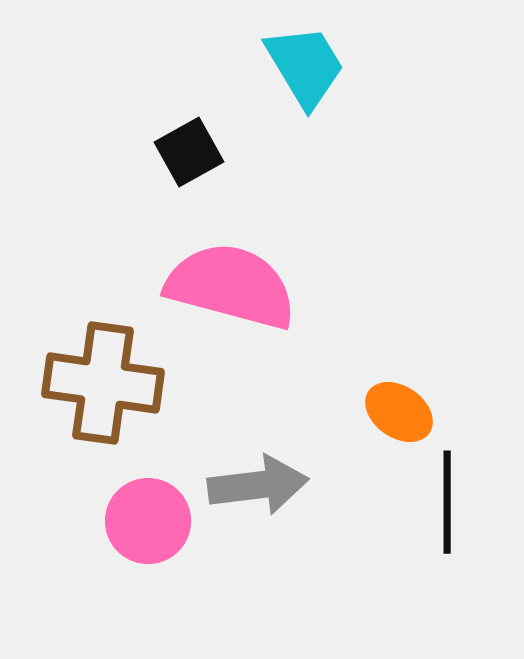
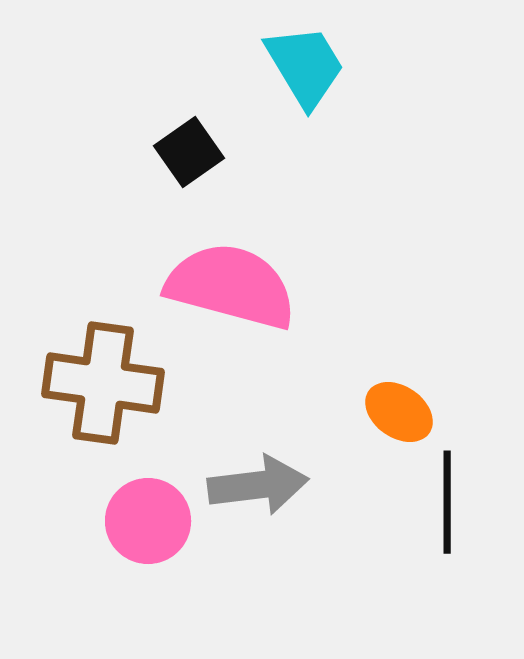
black square: rotated 6 degrees counterclockwise
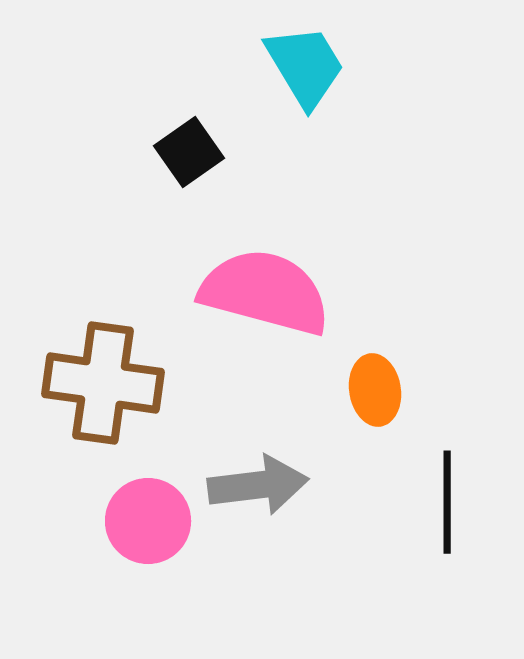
pink semicircle: moved 34 px right, 6 px down
orange ellipse: moved 24 px left, 22 px up; rotated 46 degrees clockwise
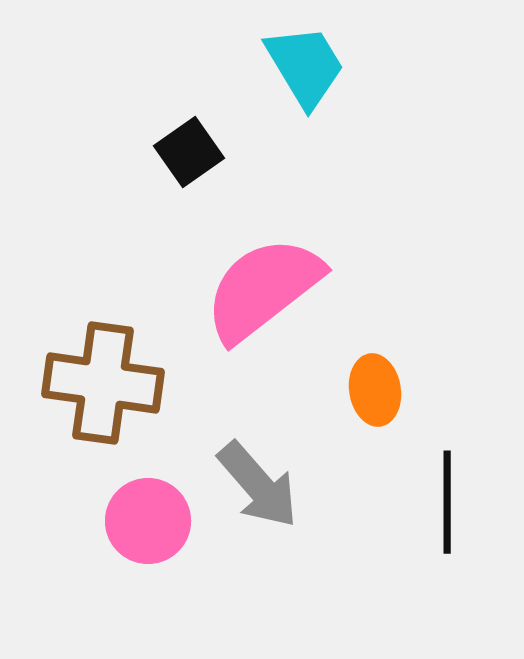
pink semicircle: moved 2 px left, 3 px up; rotated 53 degrees counterclockwise
gray arrow: rotated 56 degrees clockwise
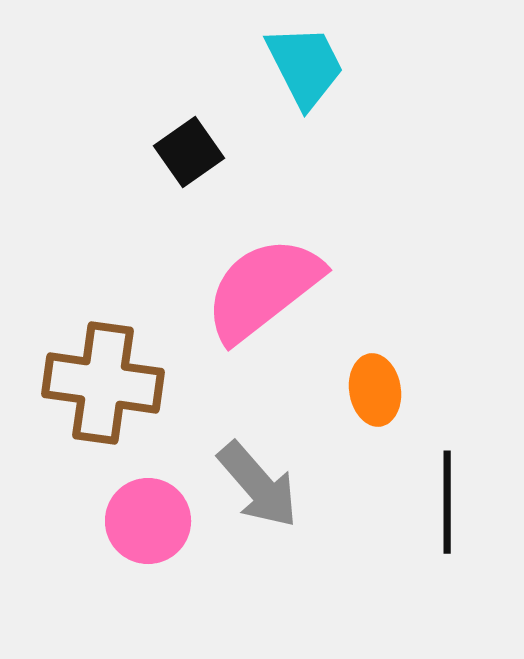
cyan trapezoid: rotated 4 degrees clockwise
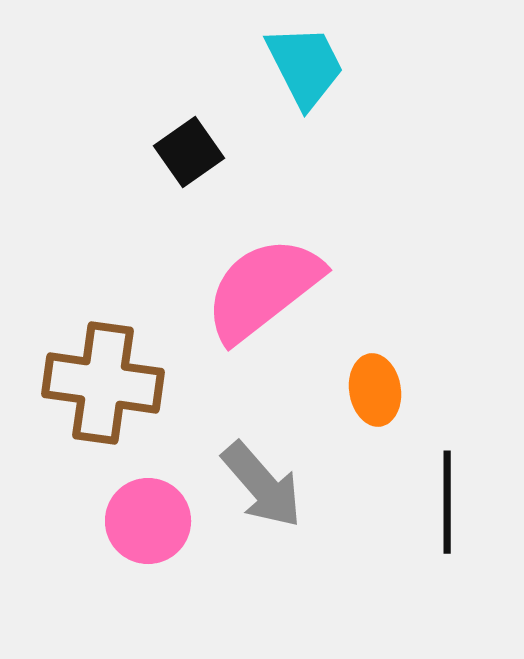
gray arrow: moved 4 px right
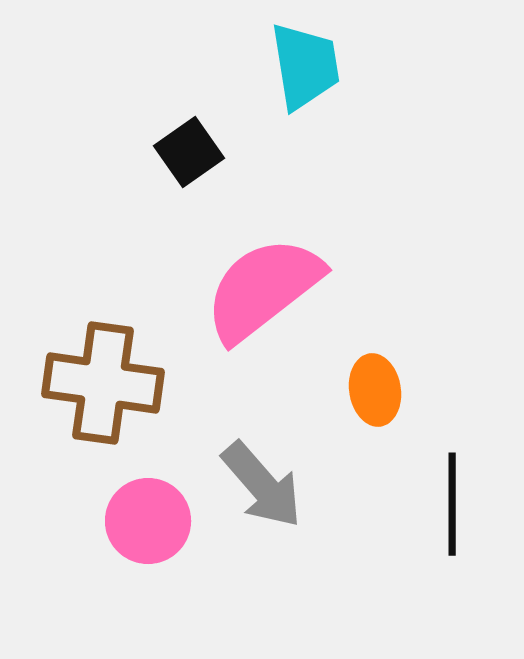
cyan trapezoid: rotated 18 degrees clockwise
black line: moved 5 px right, 2 px down
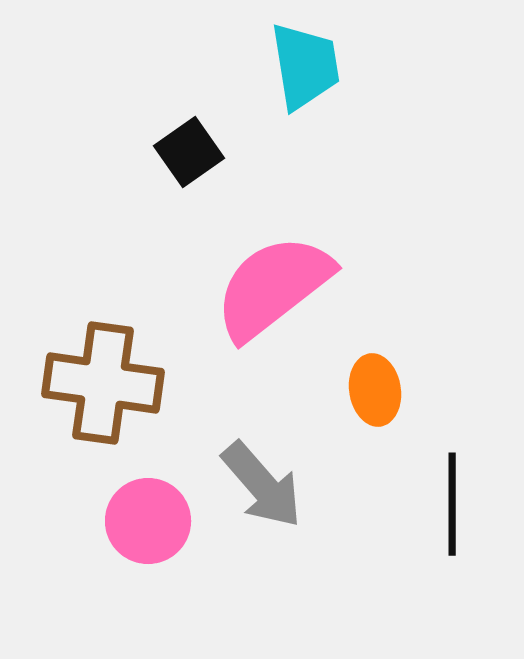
pink semicircle: moved 10 px right, 2 px up
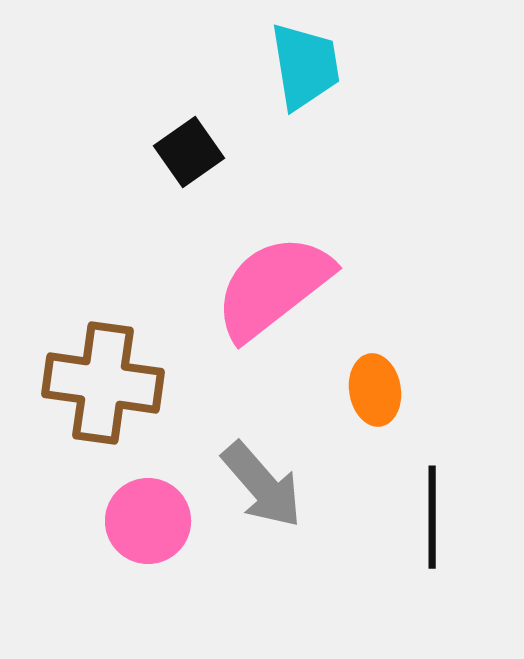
black line: moved 20 px left, 13 px down
